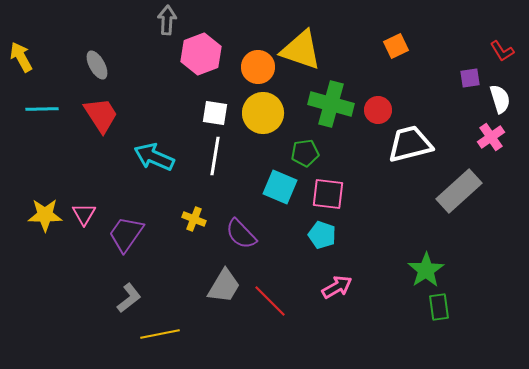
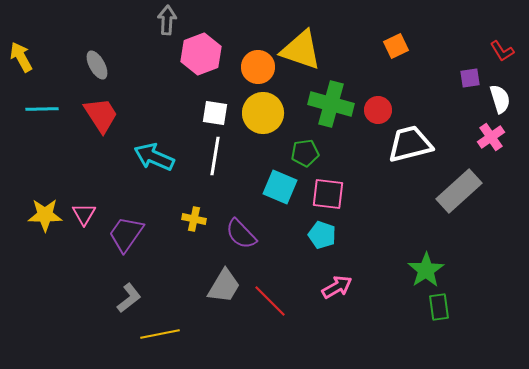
yellow cross: rotated 10 degrees counterclockwise
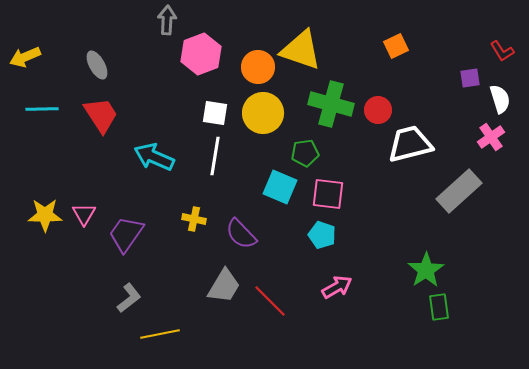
yellow arrow: moved 4 px right; rotated 84 degrees counterclockwise
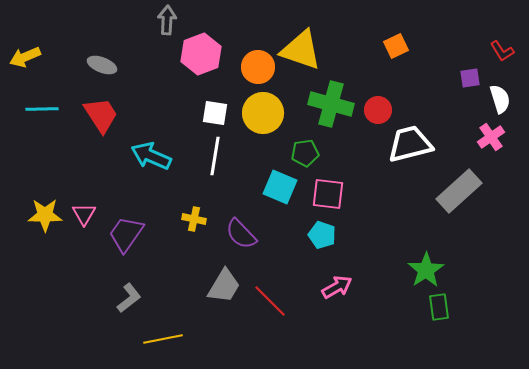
gray ellipse: moved 5 px right; rotated 40 degrees counterclockwise
cyan arrow: moved 3 px left, 1 px up
yellow line: moved 3 px right, 5 px down
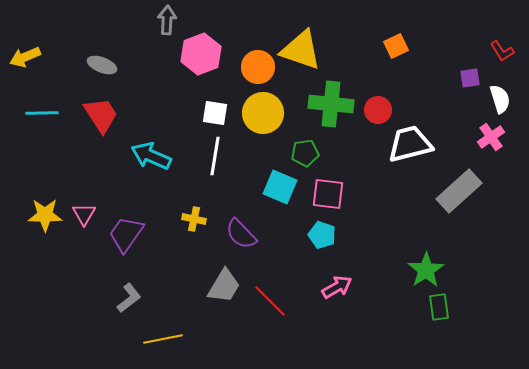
green cross: rotated 9 degrees counterclockwise
cyan line: moved 4 px down
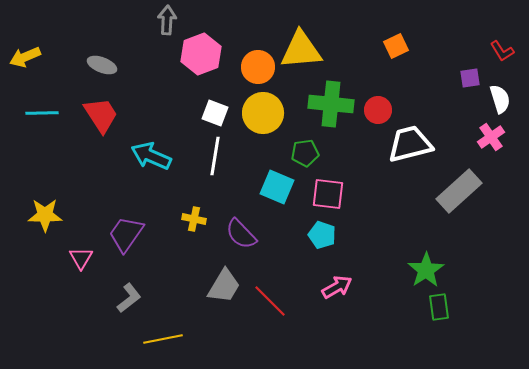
yellow triangle: rotated 24 degrees counterclockwise
white square: rotated 12 degrees clockwise
cyan square: moved 3 px left
pink triangle: moved 3 px left, 44 px down
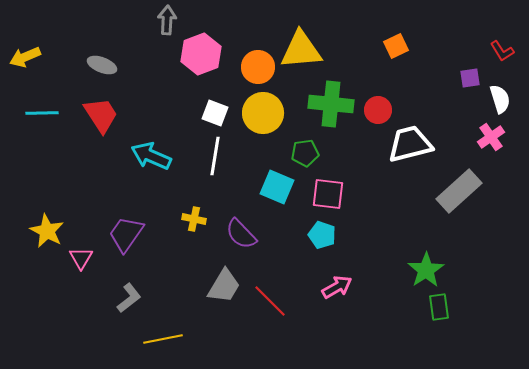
yellow star: moved 2 px right, 16 px down; rotated 28 degrees clockwise
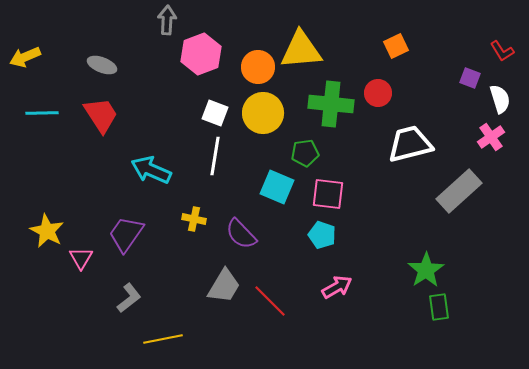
purple square: rotated 30 degrees clockwise
red circle: moved 17 px up
cyan arrow: moved 14 px down
